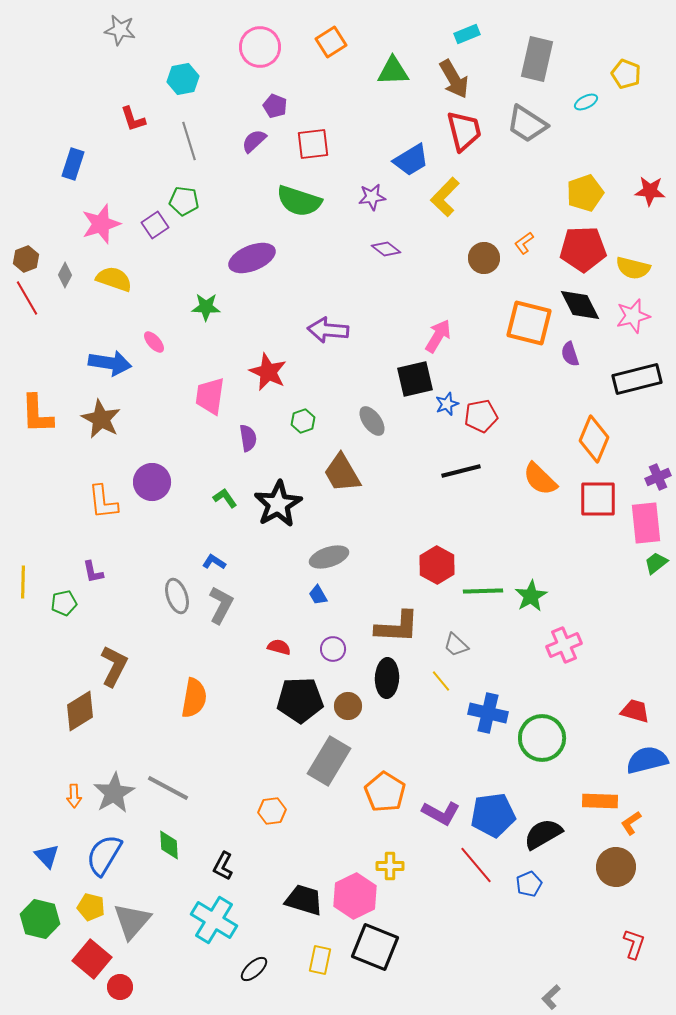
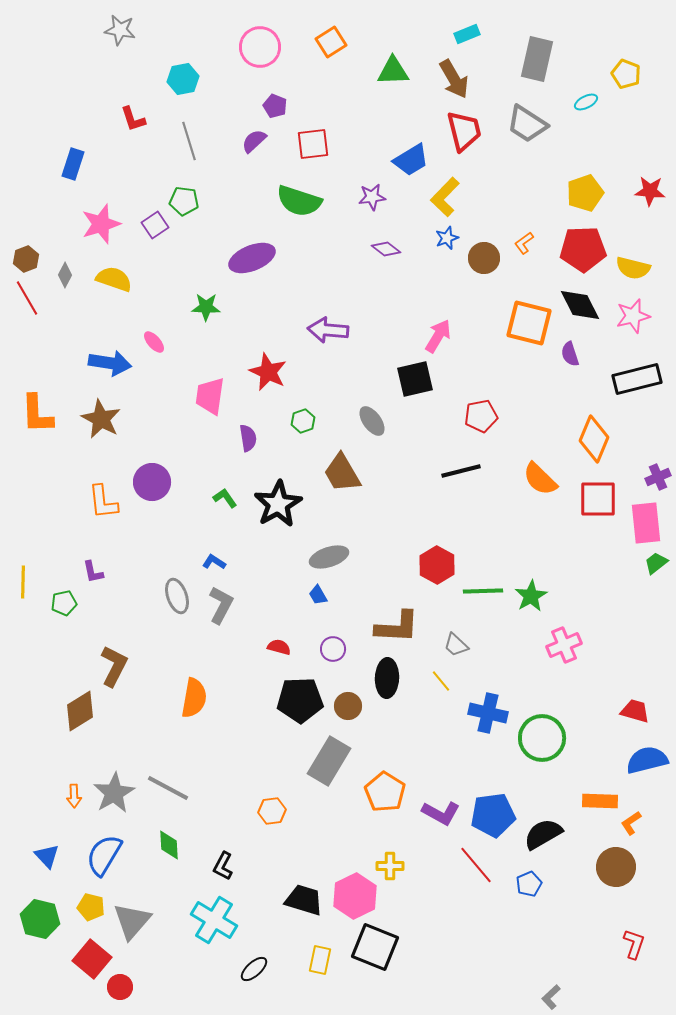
blue star at (447, 404): moved 166 px up
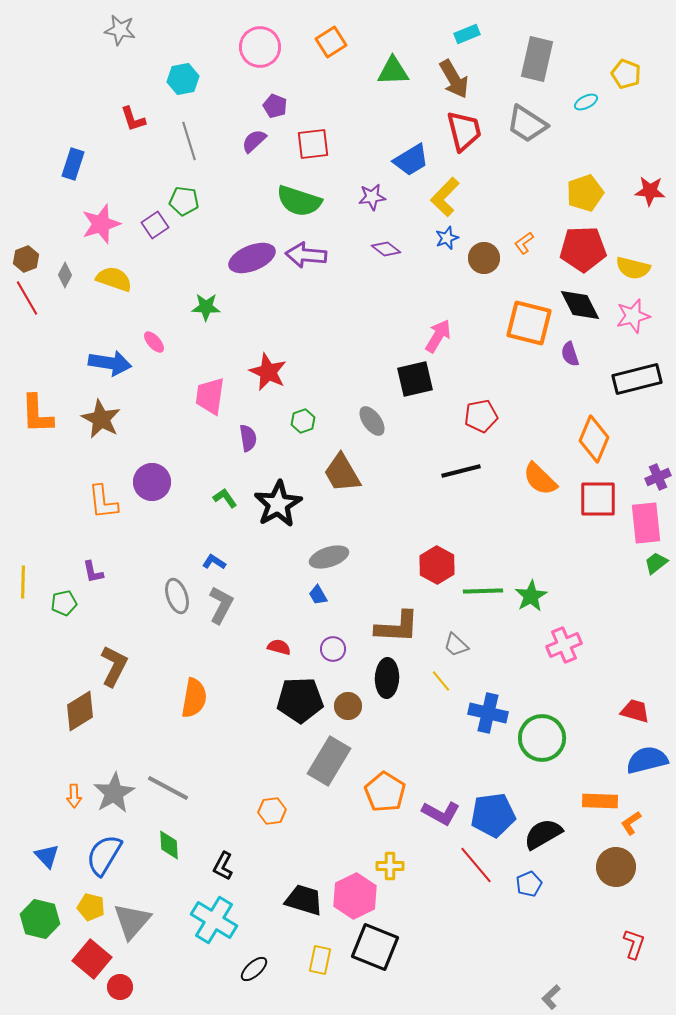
purple arrow at (328, 330): moved 22 px left, 75 px up
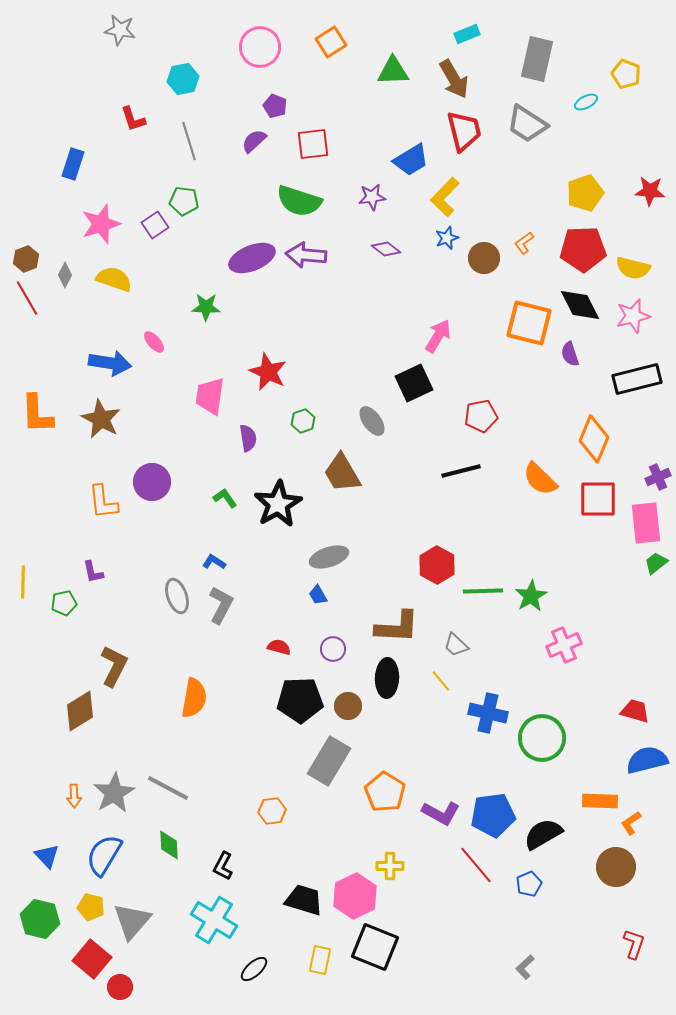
black square at (415, 379): moved 1 px left, 4 px down; rotated 12 degrees counterclockwise
gray L-shape at (551, 997): moved 26 px left, 30 px up
